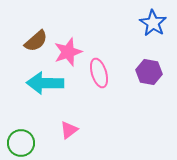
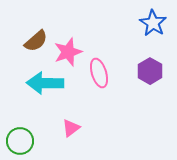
purple hexagon: moved 1 px right, 1 px up; rotated 20 degrees clockwise
pink triangle: moved 2 px right, 2 px up
green circle: moved 1 px left, 2 px up
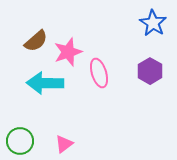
pink triangle: moved 7 px left, 16 px down
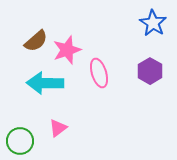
pink star: moved 1 px left, 2 px up
pink triangle: moved 6 px left, 16 px up
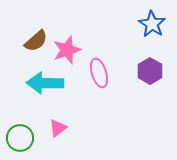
blue star: moved 1 px left, 1 px down
green circle: moved 3 px up
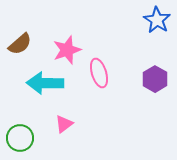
blue star: moved 5 px right, 4 px up
brown semicircle: moved 16 px left, 3 px down
purple hexagon: moved 5 px right, 8 px down
pink triangle: moved 6 px right, 4 px up
